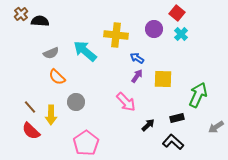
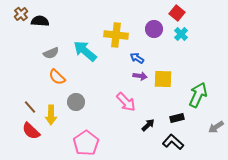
purple arrow: moved 3 px right; rotated 64 degrees clockwise
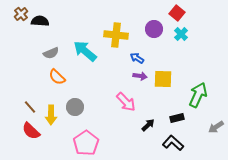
gray circle: moved 1 px left, 5 px down
black L-shape: moved 1 px down
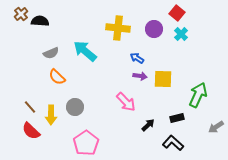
yellow cross: moved 2 px right, 7 px up
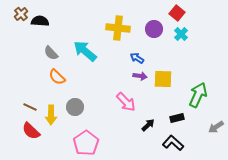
gray semicircle: rotated 70 degrees clockwise
brown line: rotated 24 degrees counterclockwise
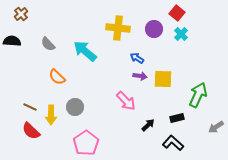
black semicircle: moved 28 px left, 20 px down
gray semicircle: moved 3 px left, 9 px up
pink arrow: moved 1 px up
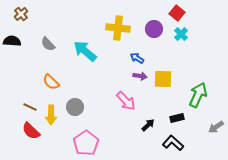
orange semicircle: moved 6 px left, 5 px down
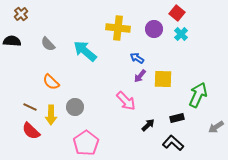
purple arrow: rotated 120 degrees clockwise
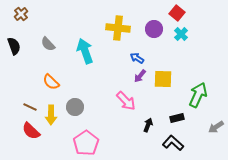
black semicircle: moved 2 px right, 5 px down; rotated 66 degrees clockwise
cyan arrow: rotated 30 degrees clockwise
black arrow: rotated 24 degrees counterclockwise
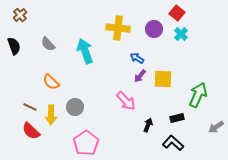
brown cross: moved 1 px left, 1 px down
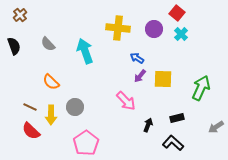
green arrow: moved 3 px right, 7 px up
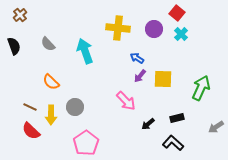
black arrow: moved 1 px up; rotated 152 degrees counterclockwise
